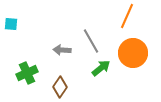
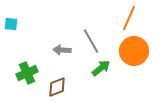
orange line: moved 2 px right, 2 px down
orange circle: moved 1 px right, 2 px up
brown diamond: moved 3 px left; rotated 35 degrees clockwise
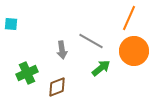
gray line: rotated 30 degrees counterclockwise
gray arrow: rotated 102 degrees counterclockwise
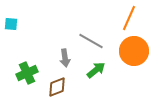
gray arrow: moved 3 px right, 8 px down
green arrow: moved 5 px left, 2 px down
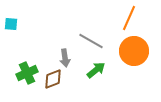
brown diamond: moved 4 px left, 8 px up
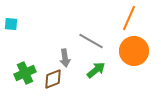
green cross: moved 2 px left
